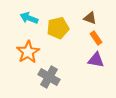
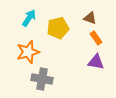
cyan arrow: rotated 102 degrees clockwise
orange star: rotated 15 degrees clockwise
purple triangle: moved 2 px down
gray cross: moved 7 px left, 2 px down; rotated 20 degrees counterclockwise
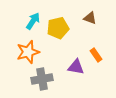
cyan arrow: moved 4 px right, 3 px down
orange rectangle: moved 17 px down
purple triangle: moved 20 px left, 5 px down
gray cross: rotated 20 degrees counterclockwise
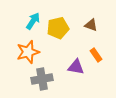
brown triangle: moved 1 px right, 7 px down
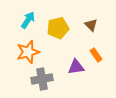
cyan arrow: moved 5 px left, 1 px up
brown triangle: rotated 24 degrees clockwise
purple triangle: rotated 18 degrees counterclockwise
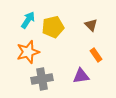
yellow pentagon: moved 5 px left, 1 px up
purple triangle: moved 5 px right, 9 px down
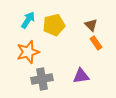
yellow pentagon: moved 1 px right, 2 px up
orange rectangle: moved 12 px up
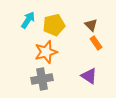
orange star: moved 18 px right
purple triangle: moved 8 px right; rotated 42 degrees clockwise
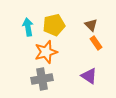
cyan arrow: moved 7 px down; rotated 42 degrees counterclockwise
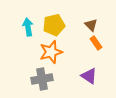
orange star: moved 5 px right
